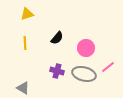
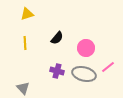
gray triangle: rotated 16 degrees clockwise
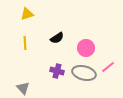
black semicircle: rotated 16 degrees clockwise
gray ellipse: moved 1 px up
